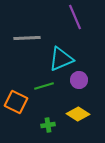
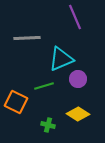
purple circle: moved 1 px left, 1 px up
green cross: rotated 24 degrees clockwise
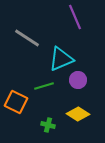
gray line: rotated 36 degrees clockwise
purple circle: moved 1 px down
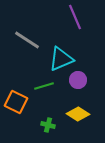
gray line: moved 2 px down
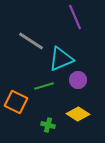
gray line: moved 4 px right, 1 px down
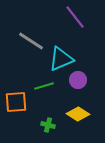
purple line: rotated 15 degrees counterclockwise
orange square: rotated 30 degrees counterclockwise
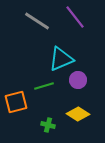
gray line: moved 6 px right, 20 px up
orange square: rotated 10 degrees counterclockwise
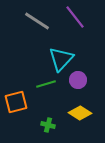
cyan triangle: rotated 24 degrees counterclockwise
green line: moved 2 px right, 2 px up
yellow diamond: moved 2 px right, 1 px up
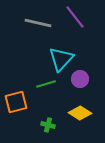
gray line: moved 1 px right, 2 px down; rotated 20 degrees counterclockwise
purple circle: moved 2 px right, 1 px up
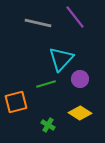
green cross: rotated 16 degrees clockwise
